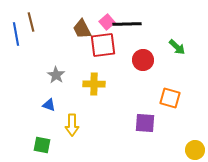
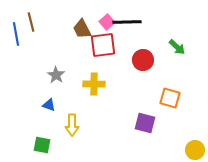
black line: moved 2 px up
purple square: rotated 10 degrees clockwise
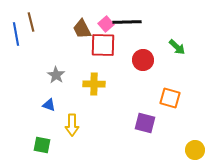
pink square: moved 1 px left, 2 px down
red square: rotated 8 degrees clockwise
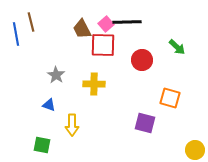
red circle: moved 1 px left
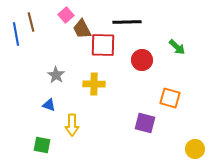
pink square: moved 40 px left, 9 px up
yellow circle: moved 1 px up
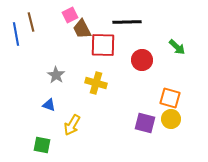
pink square: moved 4 px right; rotated 14 degrees clockwise
yellow cross: moved 2 px right, 1 px up; rotated 15 degrees clockwise
yellow arrow: rotated 30 degrees clockwise
yellow circle: moved 24 px left, 30 px up
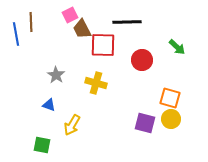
brown line: rotated 12 degrees clockwise
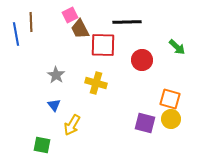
brown trapezoid: moved 2 px left
orange square: moved 1 px down
blue triangle: moved 5 px right; rotated 32 degrees clockwise
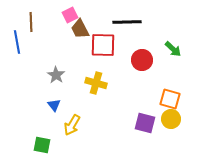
blue line: moved 1 px right, 8 px down
green arrow: moved 4 px left, 2 px down
